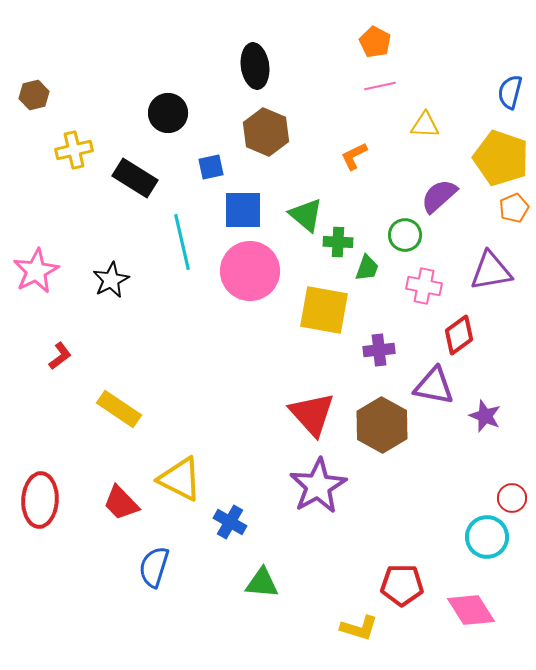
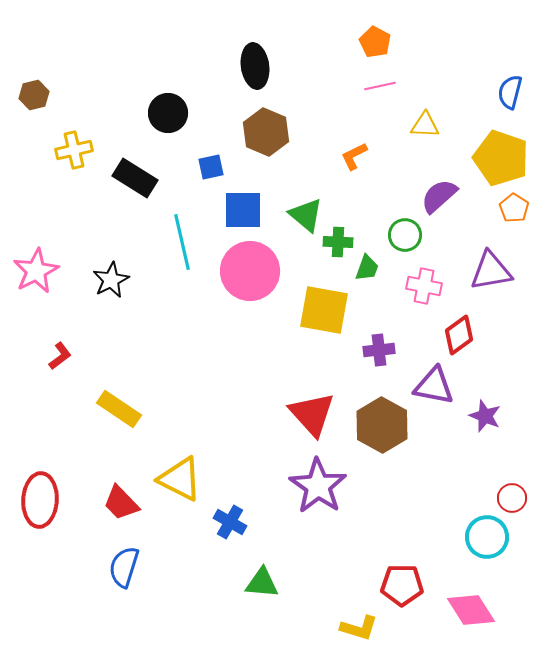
orange pentagon at (514, 208): rotated 16 degrees counterclockwise
purple star at (318, 486): rotated 8 degrees counterclockwise
blue semicircle at (154, 567): moved 30 px left
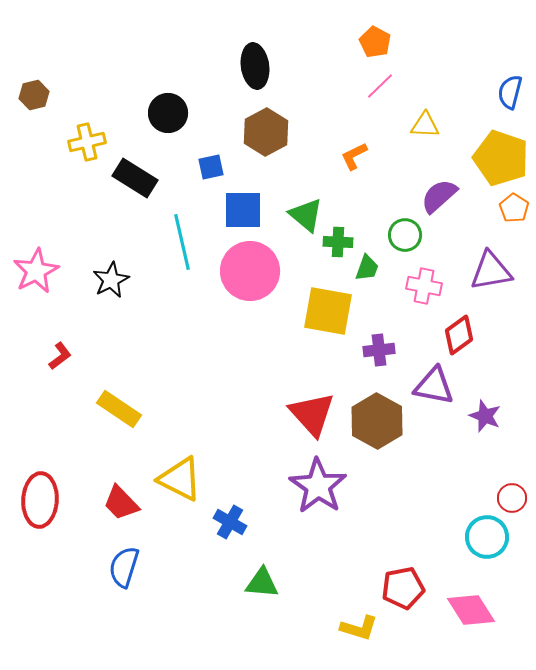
pink line at (380, 86): rotated 32 degrees counterclockwise
brown hexagon at (266, 132): rotated 9 degrees clockwise
yellow cross at (74, 150): moved 13 px right, 8 px up
yellow square at (324, 310): moved 4 px right, 1 px down
brown hexagon at (382, 425): moved 5 px left, 4 px up
red pentagon at (402, 585): moved 1 px right, 3 px down; rotated 12 degrees counterclockwise
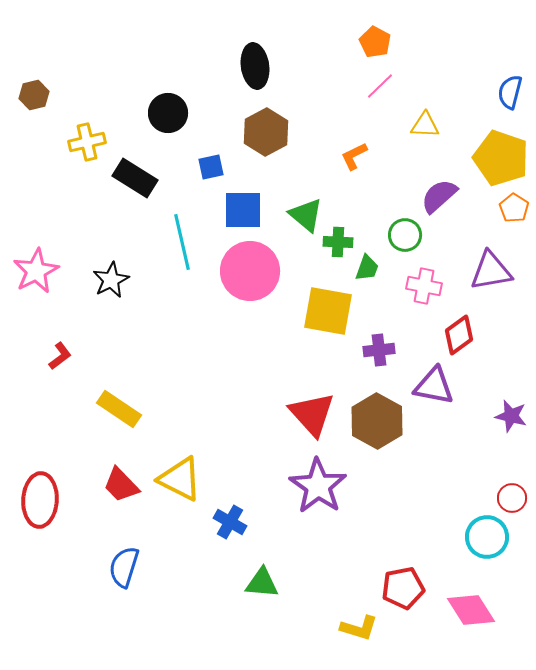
purple star at (485, 416): moved 26 px right; rotated 8 degrees counterclockwise
red trapezoid at (121, 503): moved 18 px up
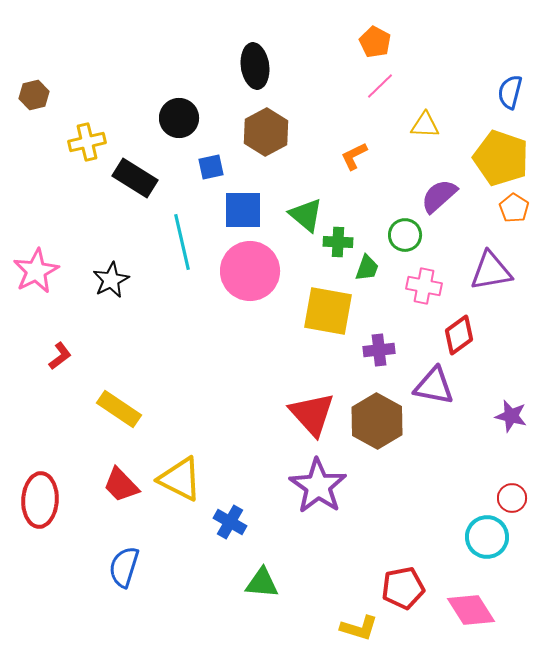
black circle at (168, 113): moved 11 px right, 5 px down
